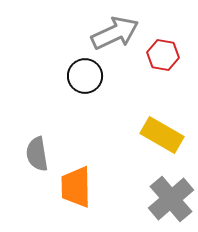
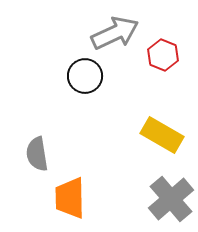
red hexagon: rotated 12 degrees clockwise
orange trapezoid: moved 6 px left, 11 px down
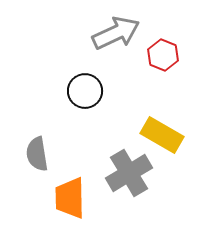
gray arrow: moved 1 px right
black circle: moved 15 px down
gray cross: moved 42 px left, 26 px up; rotated 9 degrees clockwise
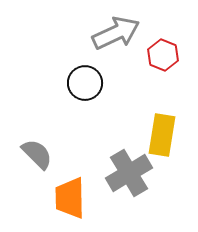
black circle: moved 8 px up
yellow rectangle: rotated 69 degrees clockwise
gray semicircle: rotated 144 degrees clockwise
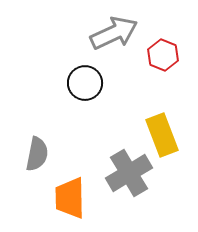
gray arrow: moved 2 px left
yellow rectangle: rotated 30 degrees counterclockwise
gray semicircle: rotated 56 degrees clockwise
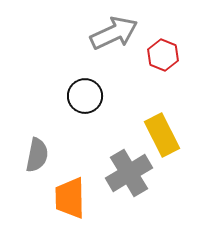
black circle: moved 13 px down
yellow rectangle: rotated 6 degrees counterclockwise
gray semicircle: moved 1 px down
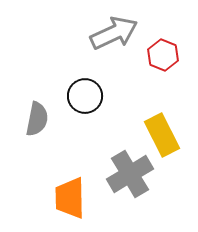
gray semicircle: moved 36 px up
gray cross: moved 1 px right, 1 px down
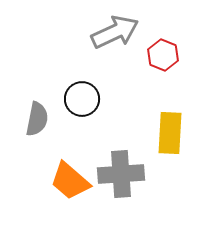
gray arrow: moved 1 px right, 1 px up
black circle: moved 3 px left, 3 px down
yellow rectangle: moved 8 px right, 2 px up; rotated 30 degrees clockwise
gray cross: moved 9 px left; rotated 27 degrees clockwise
orange trapezoid: moved 17 px up; rotated 48 degrees counterclockwise
